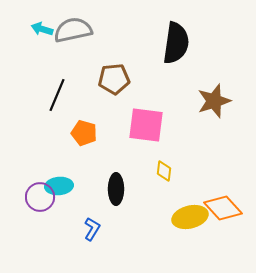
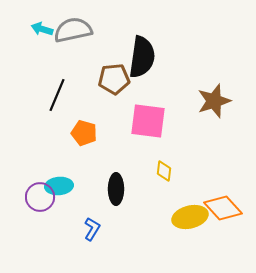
black semicircle: moved 34 px left, 14 px down
pink square: moved 2 px right, 4 px up
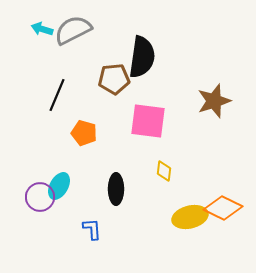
gray semicircle: rotated 15 degrees counterclockwise
cyan ellipse: rotated 56 degrees counterclockwise
orange diamond: rotated 21 degrees counterclockwise
blue L-shape: rotated 35 degrees counterclockwise
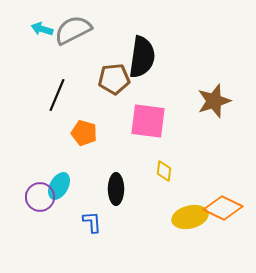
blue L-shape: moved 7 px up
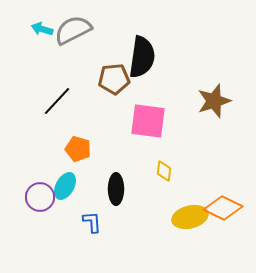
black line: moved 6 px down; rotated 20 degrees clockwise
orange pentagon: moved 6 px left, 16 px down
cyan ellipse: moved 6 px right
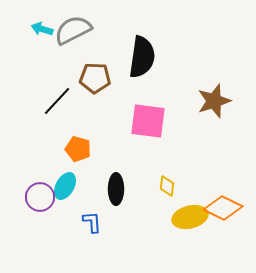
brown pentagon: moved 19 px left, 1 px up; rotated 8 degrees clockwise
yellow diamond: moved 3 px right, 15 px down
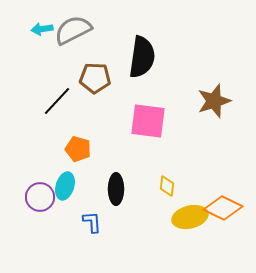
cyan arrow: rotated 25 degrees counterclockwise
cyan ellipse: rotated 12 degrees counterclockwise
